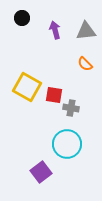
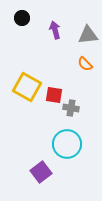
gray triangle: moved 2 px right, 4 px down
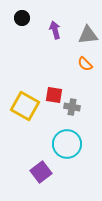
yellow square: moved 2 px left, 19 px down
gray cross: moved 1 px right, 1 px up
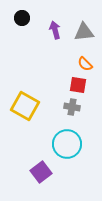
gray triangle: moved 4 px left, 3 px up
red square: moved 24 px right, 10 px up
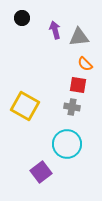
gray triangle: moved 5 px left, 5 px down
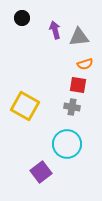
orange semicircle: rotated 63 degrees counterclockwise
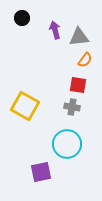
orange semicircle: moved 4 px up; rotated 35 degrees counterclockwise
purple square: rotated 25 degrees clockwise
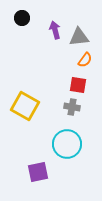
purple square: moved 3 px left
